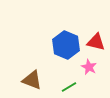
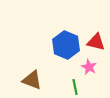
green line: moved 6 px right; rotated 70 degrees counterclockwise
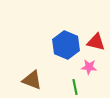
pink star: rotated 21 degrees counterclockwise
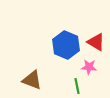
red triangle: rotated 18 degrees clockwise
green line: moved 2 px right, 1 px up
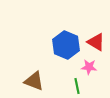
brown triangle: moved 2 px right, 1 px down
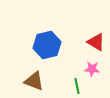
blue hexagon: moved 19 px left; rotated 24 degrees clockwise
pink star: moved 3 px right, 2 px down
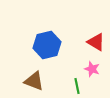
pink star: rotated 14 degrees clockwise
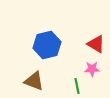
red triangle: moved 2 px down
pink star: rotated 21 degrees counterclockwise
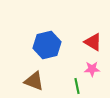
red triangle: moved 3 px left, 2 px up
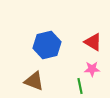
green line: moved 3 px right
